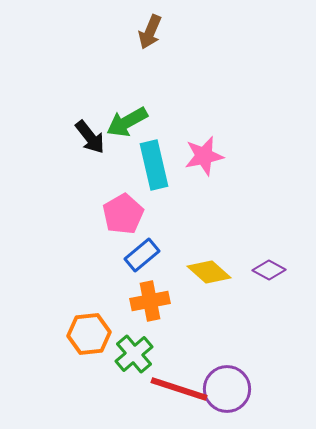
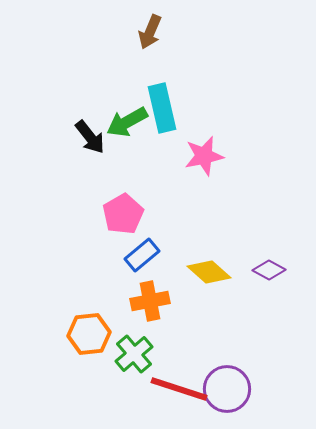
cyan rectangle: moved 8 px right, 57 px up
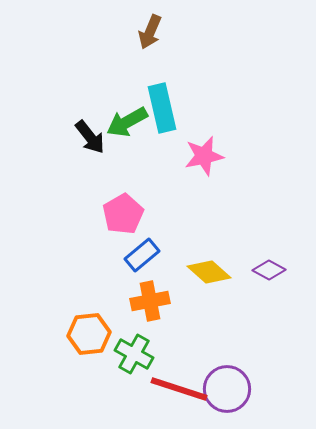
green cross: rotated 21 degrees counterclockwise
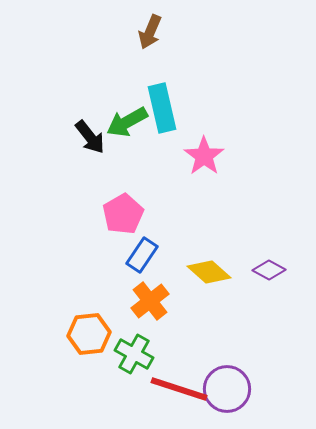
pink star: rotated 24 degrees counterclockwise
blue rectangle: rotated 16 degrees counterclockwise
orange cross: rotated 27 degrees counterclockwise
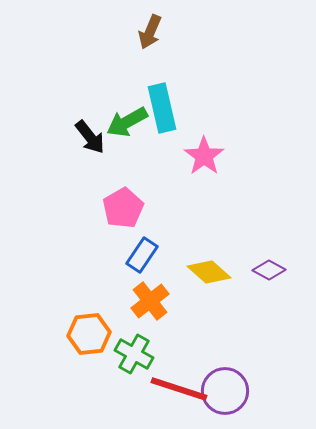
pink pentagon: moved 6 px up
purple circle: moved 2 px left, 2 px down
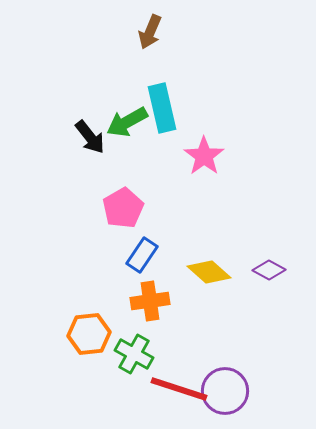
orange cross: rotated 30 degrees clockwise
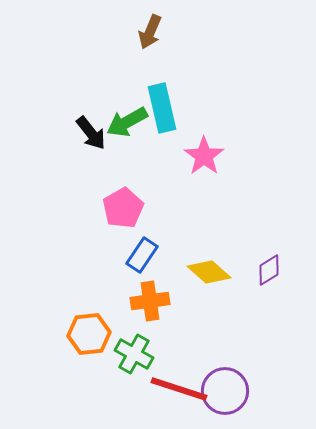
black arrow: moved 1 px right, 4 px up
purple diamond: rotated 60 degrees counterclockwise
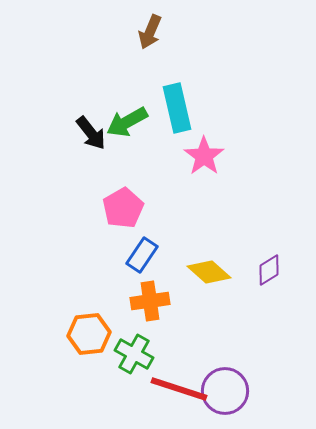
cyan rectangle: moved 15 px right
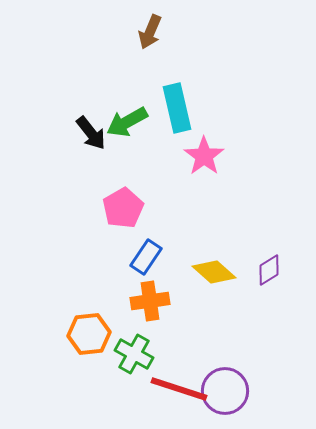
blue rectangle: moved 4 px right, 2 px down
yellow diamond: moved 5 px right
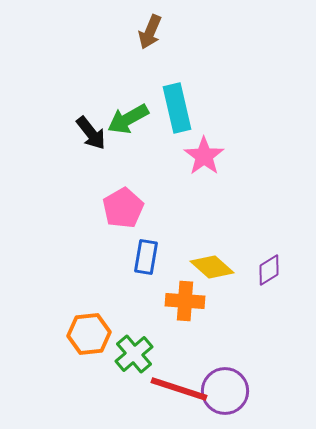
green arrow: moved 1 px right, 3 px up
blue rectangle: rotated 24 degrees counterclockwise
yellow diamond: moved 2 px left, 5 px up
orange cross: moved 35 px right; rotated 12 degrees clockwise
green cross: rotated 21 degrees clockwise
